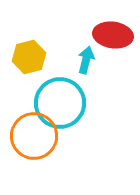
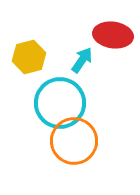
cyan arrow: moved 4 px left; rotated 20 degrees clockwise
orange circle: moved 40 px right, 5 px down
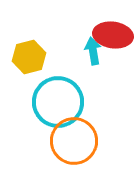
cyan arrow: moved 11 px right, 9 px up; rotated 44 degrees counterclockwise
cyan circle: moved 2 px left, 1 px up
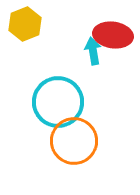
yellow hexagon: moved 4 px left, 33 px up; rotated 8 degrees counterclockwise
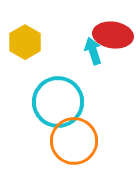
yellow hexagon: moved 18 px down; rotated 8 degrees counterclockwise
cyan arrow: rotated 8 degrees counterclockwise
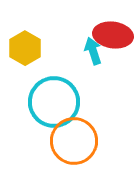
yellow hexagon: moved 6 px down
cyan circle: moved 4 px left
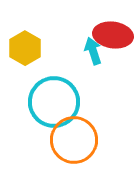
orange circle: moved 1 px up
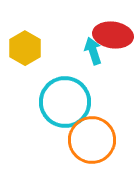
cyan circle: moved 11 px right
orange circle: moved 18 px right
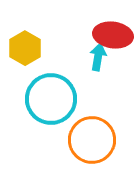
cyan arrow: moved 5 px right, 6 px down; rotated 28 degrees clockwise
cyan circle: moved 14 px left, 3 px up
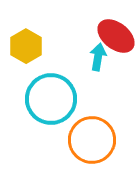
red ellipse: moved 3 px right, 1 px down; rotated 30 degrees clockwise
yellow hexagon: moved 1 px right, 2 px up
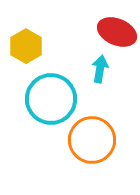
red ellipse: moved 1 px right, 4 px up; rotated 15 degrees counterclockwise
cyan arrow: moved 2 px right, 12 px down
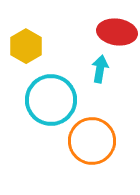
red ellipse: rotated 15 degrees counterclockwise
cyan circle: moved 1 px down
orange circle: moved 1 px down
